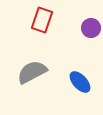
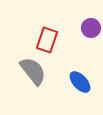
red rectangle: moved 5 px right, 20 px down
gray semicircle: moved 1 px right, 1 px up; rotated 80 degrees clockwise
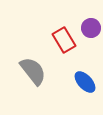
red rectangle: moved 17 px right; rotated 50 degrees counterclockwise
blue ellipse: moved 5 px right
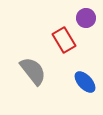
purple circle: moved 5 px left, 10 px up
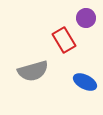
gray semicircle: rotated 112 degrees clockwise
blue ellipse: rotated 20 degrees counterclockwise
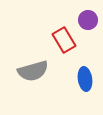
purple circle: moved 2 px right, 2 px down
blue ellipse: moved 3 px up; rotated 55 degrees clockwise
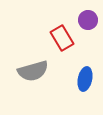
red rectangle: moved 2 px left, 2 px up
blue ellipse: rotated 20 degrees clockwise
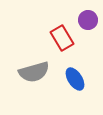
gray semicircle: moved 1 px right, 1 px down
blue ellipse: moved 10 px left; rotated 45 degrees counterclockwise
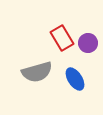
purple circle: moved 23 px down
gray semicircle: moved 3 px right
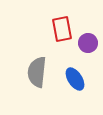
red rectangle: moved 9 px up; rotated 20 degrees clockwise
gray semicircle: rotated 112 degrees clockwise
